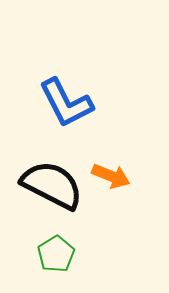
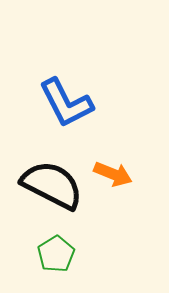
orange arrow: moved 2 px right, 2 px up
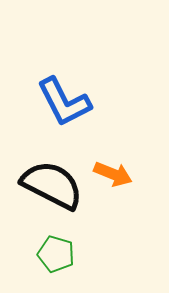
blue L-shape: moved 2 px left, 1 px up
green pentagon: rotated 24 degrees counterclockwise
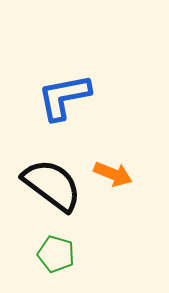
blue L-shape: moved 5 px up; rotated 106 degrees clockwise
black semicircle: rotated 10 degrees clockwise
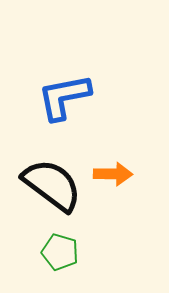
orange arrow: rotated 21 degrees counterclockwise
green pentagon: moved 4 px right, 2 px up
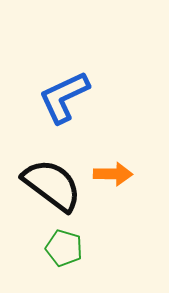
blue L-shape: rotated 14 degrees counterclockwise
green pentagon: moved 4 px right, 4 px up
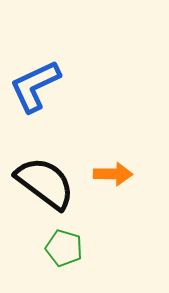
blue L-shape: moved 29 px left, 11 px up
black semicircle: moved 7 px left, 2 px up
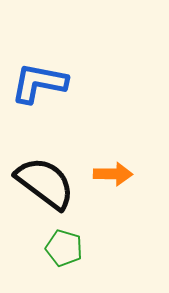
blue L-shape: moved 4 px right, 3 px up; rotated 36 degrees clockwise
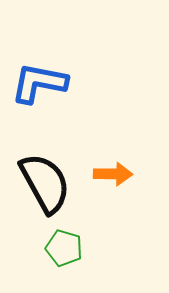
black semicircle: rotated 24 degrees clockwise
